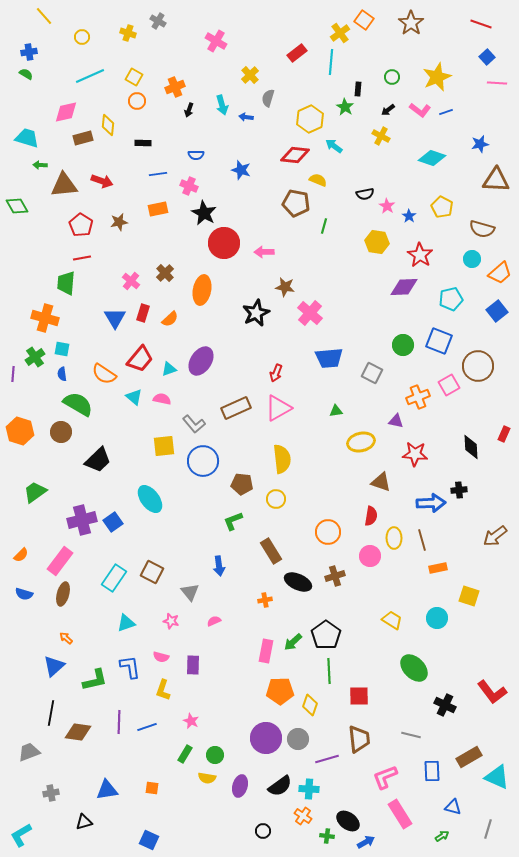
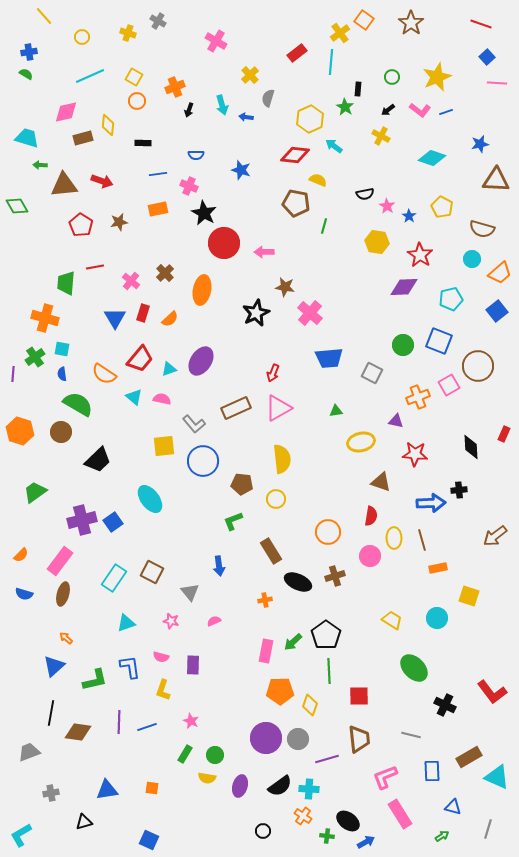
red line at (82, 258): moved 13 px right, 9 px down
red arrow at (276, 373): moved 3 px left
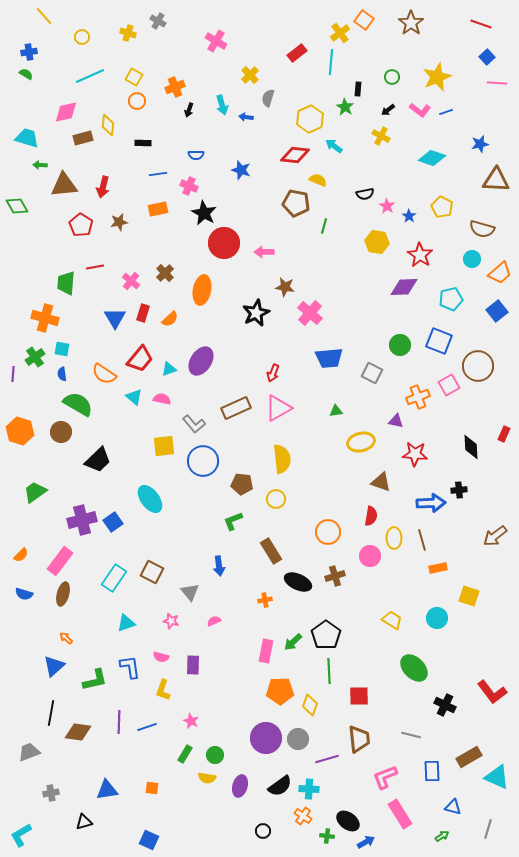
red arrow at (102, 181): moved 1 px right, 6 px down; rotated 85 degrees clockwise
green circle at (403, 345): moved 3 px left
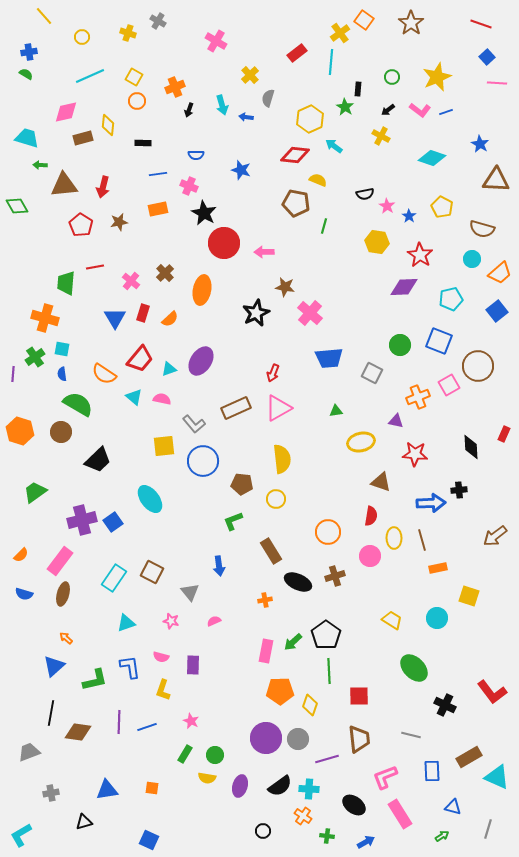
blue star at (480, 144): rotated 30 degrees counterclockwise
black ellipse at (348, 821): moved 6 px right, 16 px up
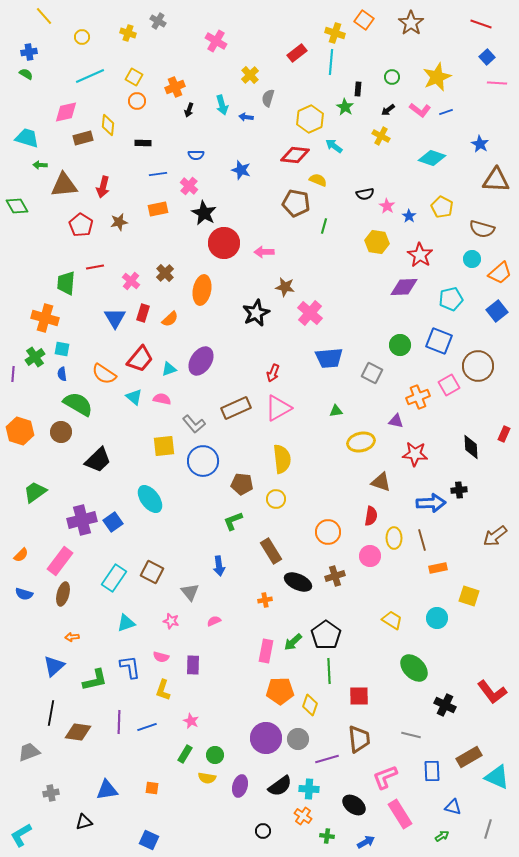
yellow cross at (340, 33): moved 5 px left; rotated 36 degrees counterclockwise
pink cross at (189, 186): rotated 18 degrees clockwise
orange arrow at (66, 638): moved 6 px right, 1 px up; rotated 48 degrees counterclockwise
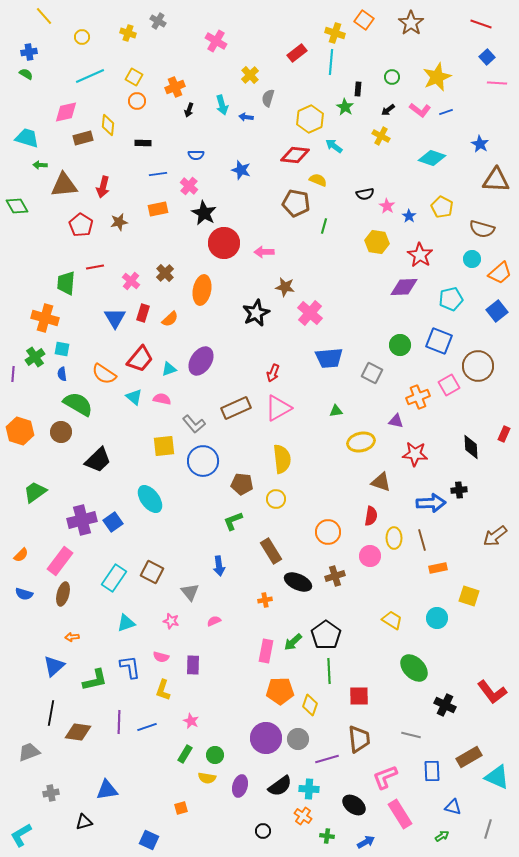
orange square at (152, 788): moved 29 px right, 20 px down; rotated 24 degrees counterclockwise
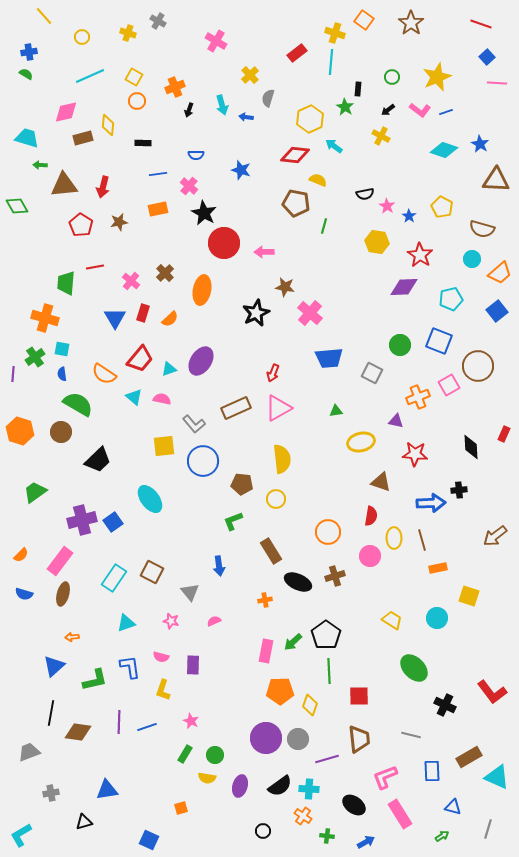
cyan diamond at (432, 158): moved 12 px right, 8 px up
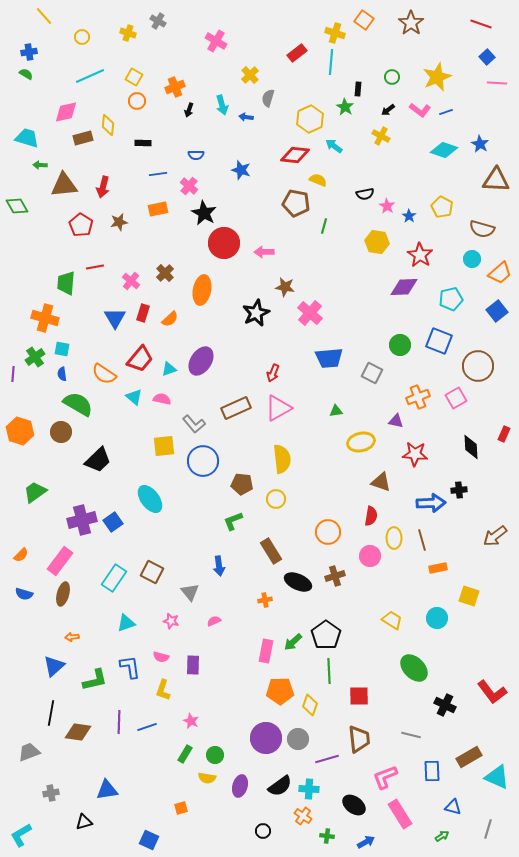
pink square at (449, 385): moved 7 px right, 13 px down
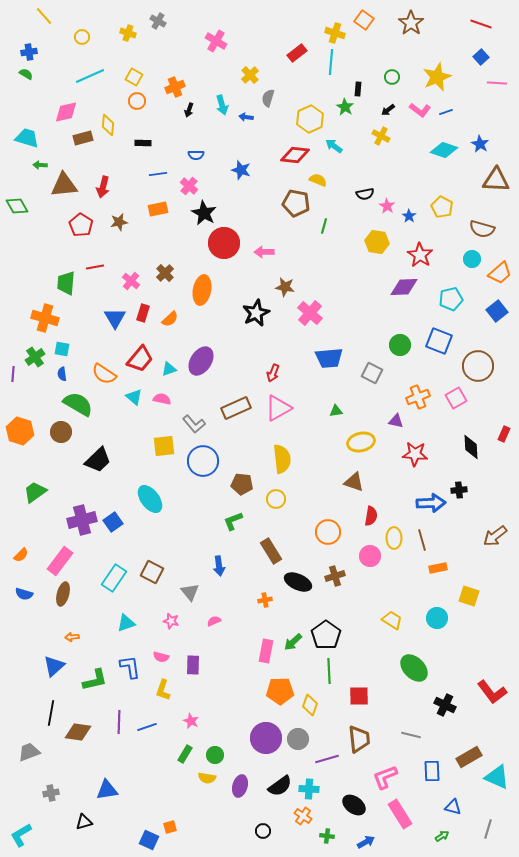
blue square at (487, 57): moved 6 px left
brown triangle at (381, 482): moved 27 px left
orange square at (181, 808): moved 11 px left, 19 px down
